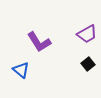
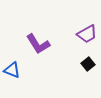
purple L-shape: moved 1 px left, 2 px down
blue triangle: moved 9 px left; rotated 18 degrees counterclockwise
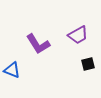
purple trapezoid: moved 9 px left, 1 px down
black square: rotated 24 degrees clockwise
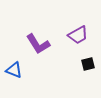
blue triangle: moved 2 px right
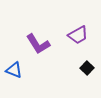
black square: moved 1 px left, 4 px down; rotated 32 degrees counterclockwise
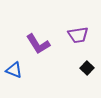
purple trapezoid: rotated 20 degrees clockwise
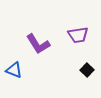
black square: moved 2 px down
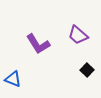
purple trapezoid: rotated 50 degrees clockwise
blue triangle: moved 1 px left, 9 px down
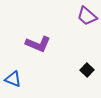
purple trapezoid: moved 9 px right, 19 px up
purple L-shape: rotated 35 degrees counterclockwise
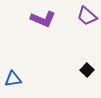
purple L-shape: moved 5 px right, 25 px up
blue triangle: rotated 30 degrees counterclockwise
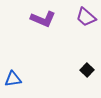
purple trapezoid: moved 1 px left, 1 px down
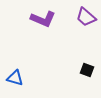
black square: rotated 24 degrees counterclockwise
blue triangle: moved 2 px right, 1 px up; rotated 24 degrees clockwise
